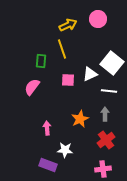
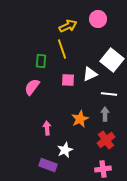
yellow arrow: moved 1 px down
white square: moved 3 px up
white line: moved 3 px down
white star: rotated 28 degrees counterclockwise
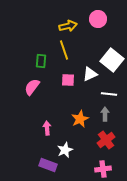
yellow arrow: rotated 12 degrees clockwise
yellow line: moved 2 px right, 1 px down
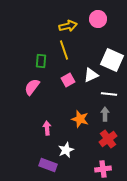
white square: rotated 15 degrees counterclockwise
white triangle: moved 1 px right, 1 px down
pink square: rotated 32 degrees counterclockwise
orange star: rotated 30 degrees counterclockwise
red cross: moved 2 px right, 1 px up
white star: moved 1 px right
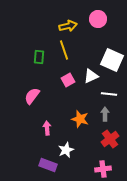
green rectangle: moved 2 px left, 4 px up
white triangle: moved 1 px down
pink semicircle: moved 9 px down
red cross: moved 2 px right
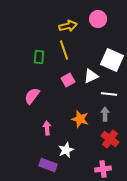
red cross: rotated 18 degrees counterclockwise
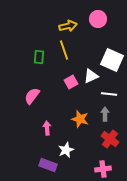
pink square: moved 3 px right, 2 px down
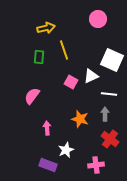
yellow arrow: moved 22 px left, 2 px down
pink square: rotated 32 degrees counterclockwise
pink cross: moved 7 px left, 4 px up
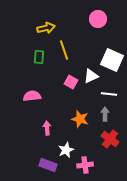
pink semicircle: rotated 48 degrees clockwise
pink cross: moved 11 px left
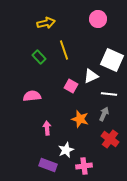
yellow arrow: moved 5 px up
green rectangle: rotated 48 degrees counterclockwise
pink square: moved 4 px down
gray arrow: moved 1 px left; rotated 24 degrees clockwise
pink cross: moved 1 px left, 1 px down
